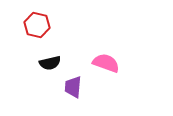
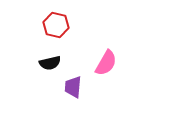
red hexagon: moved 19 px right
pink semicircle: rotated 100 degrees clockwise
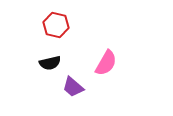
purple trapezoid: rotated 55 degrees counterclockwise
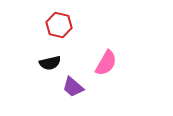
red hexagon: moved 3 px right
